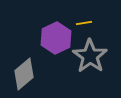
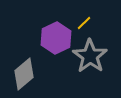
yellow line: rotated 35 degrees counterclockwise
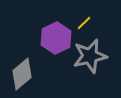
gray star: rotated 24 degrees clockwise
gray diamond: moved 2 px left
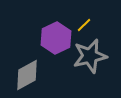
yellow line: moved 2 px down
gray diamond: moved 5 px right, 1 px down; rotated 12 degrees clockwise
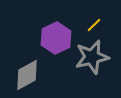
yellow line: moved 10 px right
gray star: moved 2 px right, 1 px down
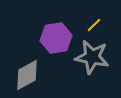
purple hexagon: rotated 16 degrees clockwise
gray star: rotated 24 degrees clockwise
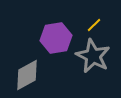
gray star: moved 1 px right, 1 px up; rotated 16 degrees clockwise
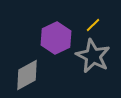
yellow line: moved 1 px left
purple hexagon: rotated 16 degrees counterclockwise
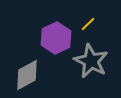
yellow line: moved 5 px left, 1 px up
gray star: moved 2 px left, 5 px down
